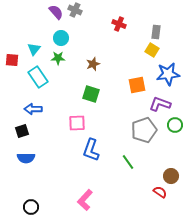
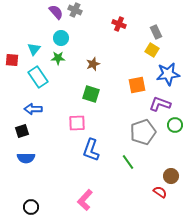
gray rectangle: rotated 32 degrees counterclockwise
gray pentagon: moved 1 px left, 2 px down
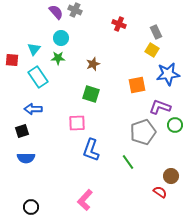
purple L-shape: moved 3 px down
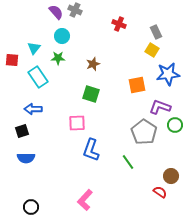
cyan circle: moved 1 px right, 2 px up
cyan triangle: moved 1 px up
gray pentagon: moved 1 px right; rotated 20 degrees counterclockwise
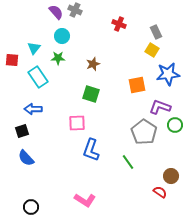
blue semicircle: rotated 48 degrees clockwise
pink L-shape: rotated 100 degrees counterclockwise
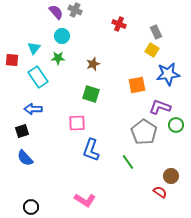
green circle: moved 1 px right
blue semicircle: moved 1 px left
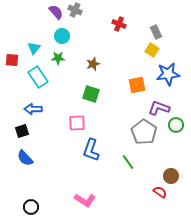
purple L-shape: moved 1 px left, 1 px down
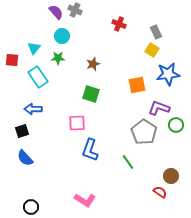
blue L-shape: moved 1 px left
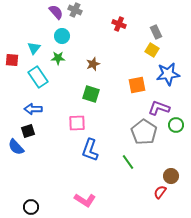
black square: moved 6 px right
blue semicircle: moved 9 px left, 11 px up
red semicircle: rotated 88 degrees counterclockwise
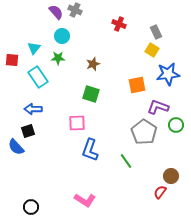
purple L-shape: moved 1 px left, 1 px up
green line: moved 2 px left, 1 px up
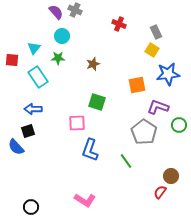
green square: moved 6 px right, 8 px down
green circle: moved 3 px right
